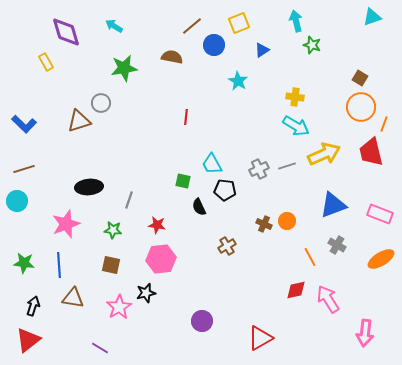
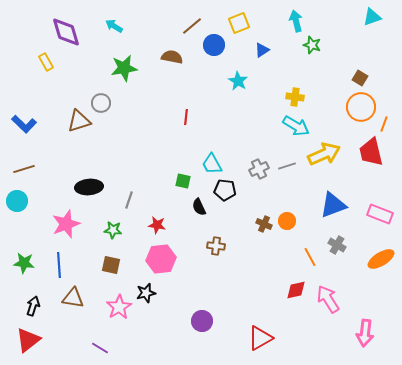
brown cross at (227, 246): moved 11 px left; rotated 36 degrees clockwise
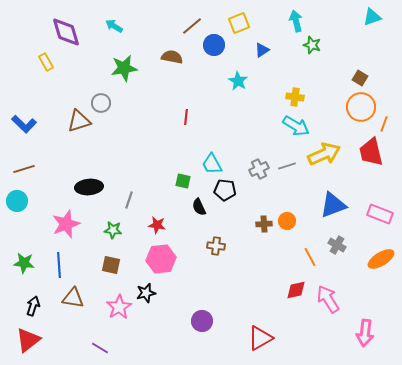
brown cross at (264, 224): rotated 28 degrees counterclockwise
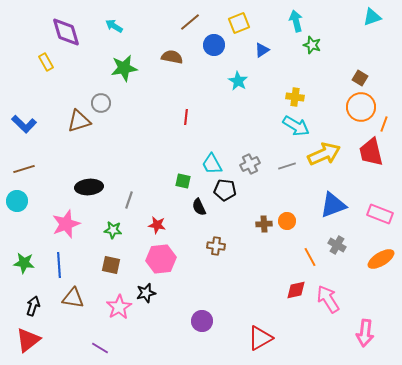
brown line at (192, 26): moved 2 px left, 4 px up
gray cross at (259, 169): moved 9 px left, 5 px up
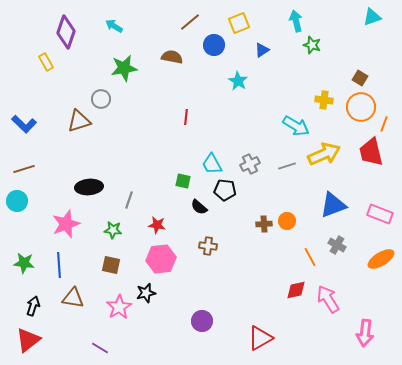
purple diamond at (66, 32): rotated 36 degrees clockwise
yellow cross at (295, 97): moved 29 px right, 3 px down
gray circle at (101, 103): moved 4 px up
black semicircle at (199, 207): rotated 24 degrees counterclockwise
brown cross at (216, 246): moved 8 px left
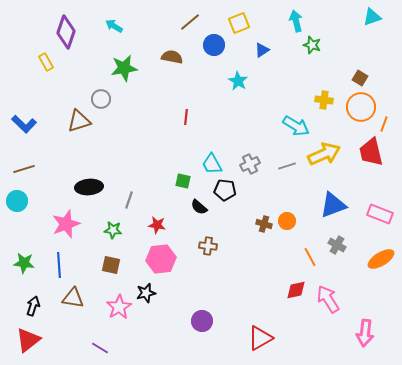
brown cross at (264, 224): rotated 21 degrees clockwise
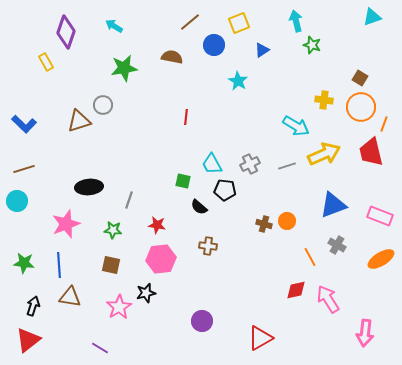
gray circle at (101, 99): moved 2 px right, 6 px down
pink rectangle at (380, 214): moved 2 px down
brown triangle at (73, 298): moved 3 px left, 1 px up
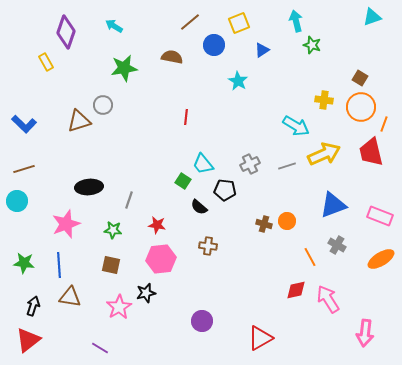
cyan trapezoid at (212, 164): moved 9 px left; rotated 10 degrees counterclockwise
green square at (183, 181): rotated 21 degrees clockwise
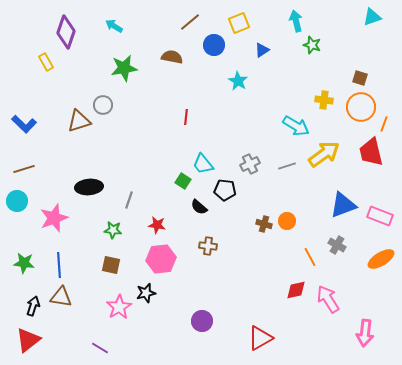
brown square at (360, 78): rotated 14 degrees counterclockwise
yellow arrow at (324, 154): rotated 12 degrees counterclockwise
blue triangle at (333, 205): moved 10 px right
pink star at (66, 224): moved 12 px left, 6 px up
brown triangle at (70, 297): moved 9 px left
